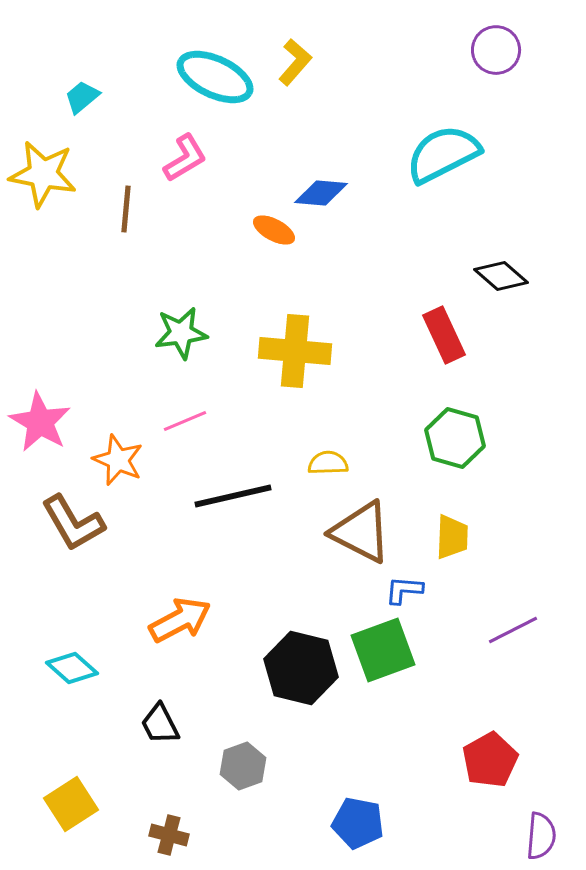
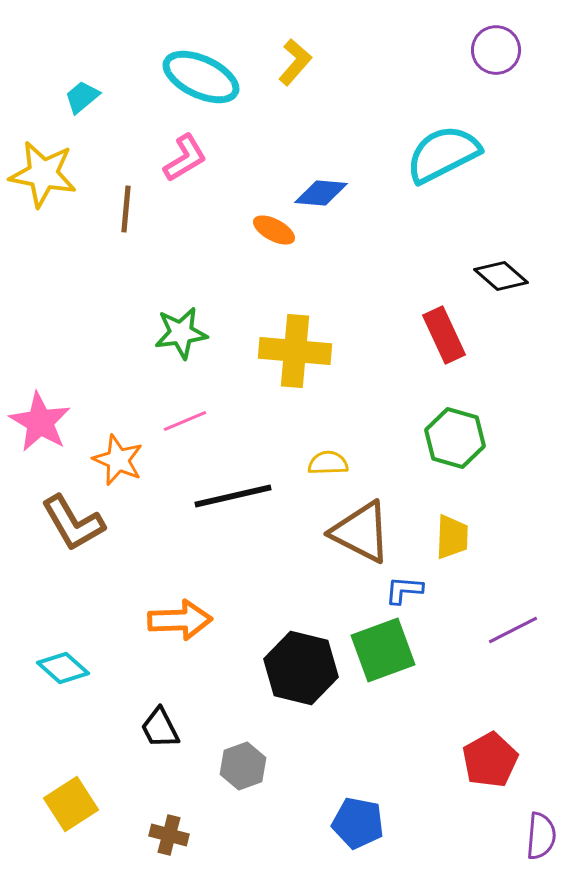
cyan ellipse: moved 14 px left
orange arrow: rotated 26 degrees clockwise
cyan diamond: moved 9 px left
black trapezoid: moved 4 px down
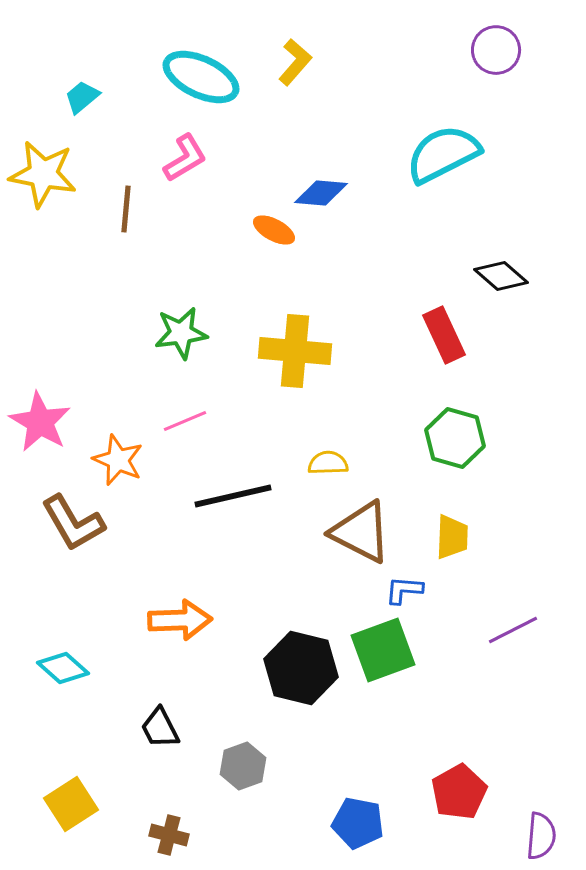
red pentagon: moved 31 px left, 32 px down
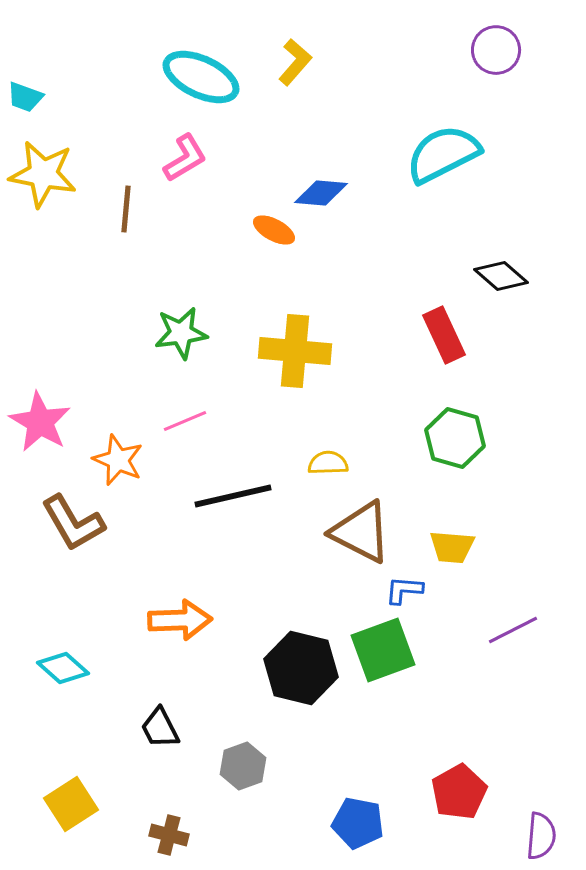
cyan trapezoid: moved 57 px left; rotated 120 degrees counterclockwise
yellow trapezoid: moved 10 px down; rotated 93 degrees clockwise
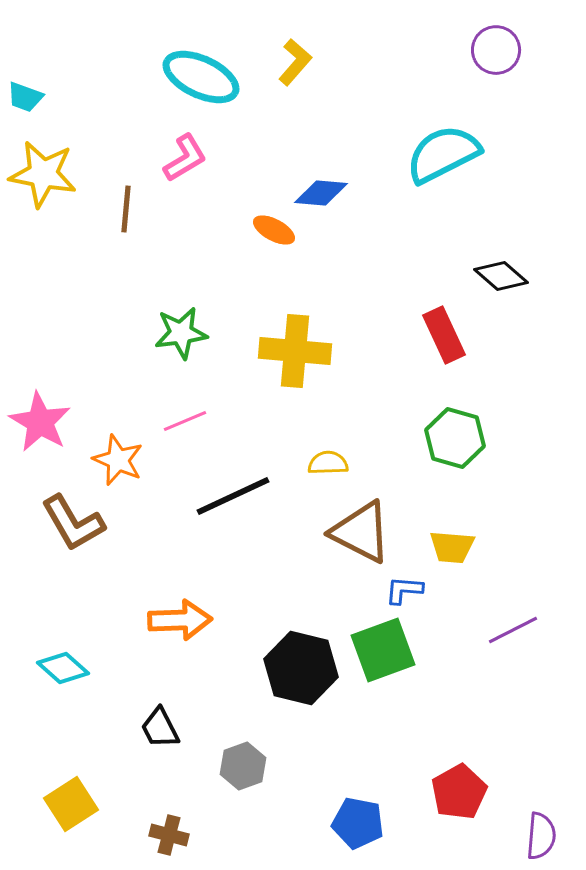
black line: rotated 12 degrees counterclockwise
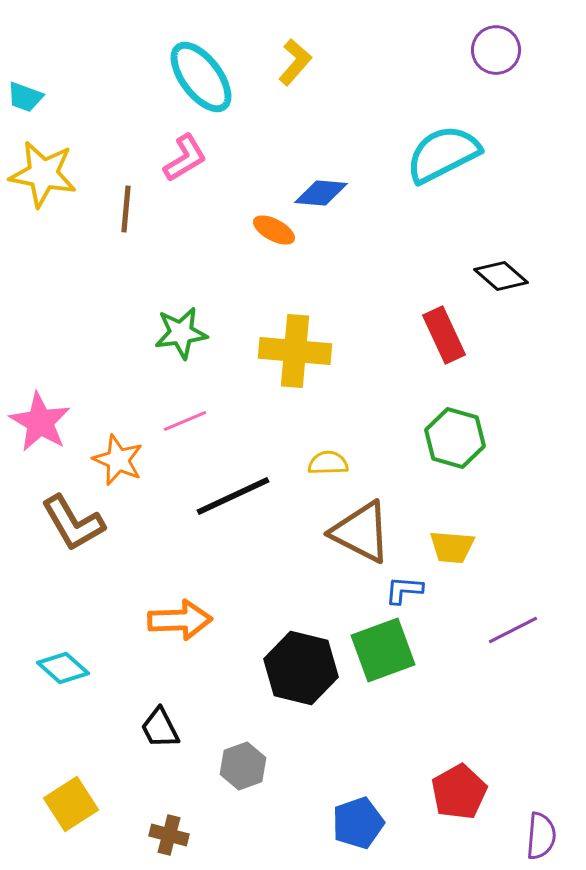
cyan ellipse: rotated 28 degrees clockwise
blue pentagon: rotated 30 degrees counterclockwise
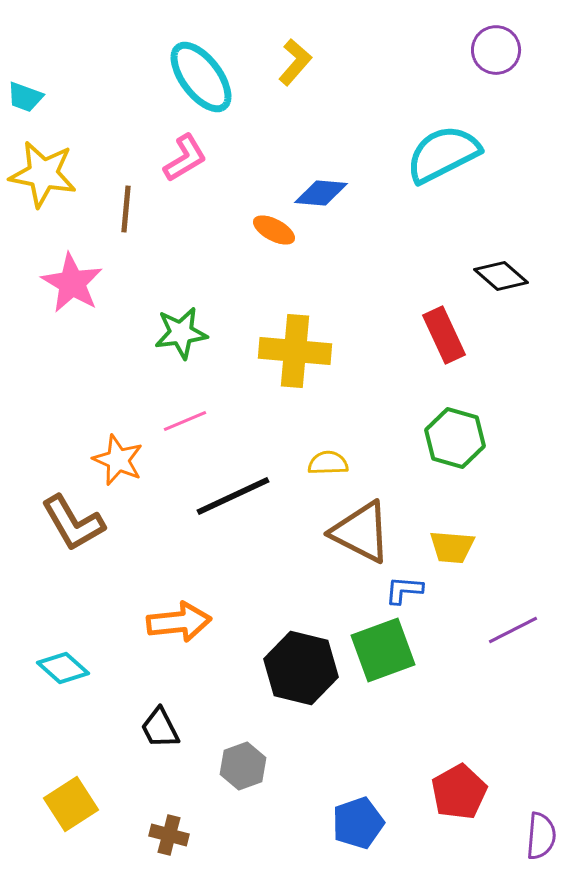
pink star: moved 32 px right, 139 px up
orange arrow: moved 1 px left, 2 px down; rotated 4 degrees counterclockwise
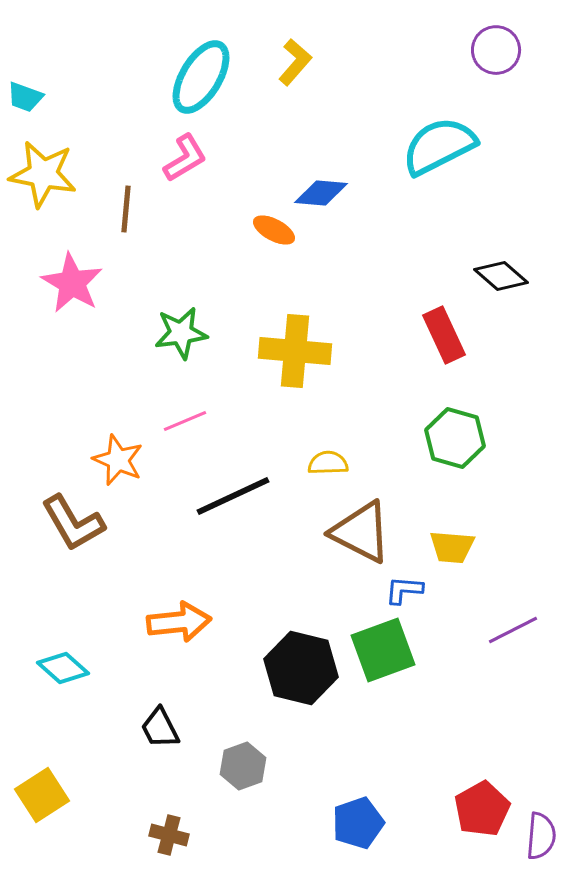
cyan ellipse: rotated 68 degrees clockwise
cyan semicircle: moved 4 px left, 8 px up
red pentagon: moved 23 px right, 17 px down
yellow square: moved 29 px left, 9 px up
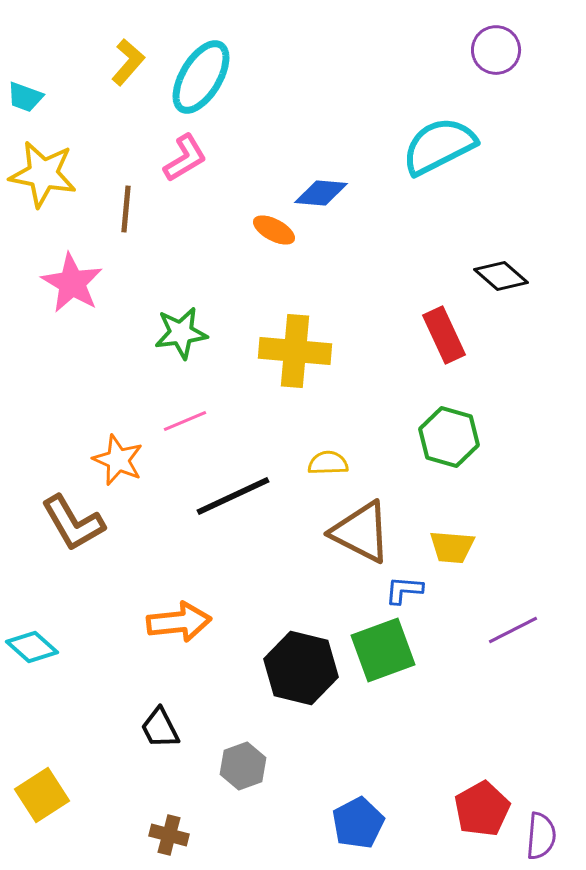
yellow L-shape: moved 167 px left
green hexagon: moved 6 px left, 1 px up
cyan diamond: moved 31 px left, 21 px up
blue pentagon: rotated 9 degrees counterclockwise
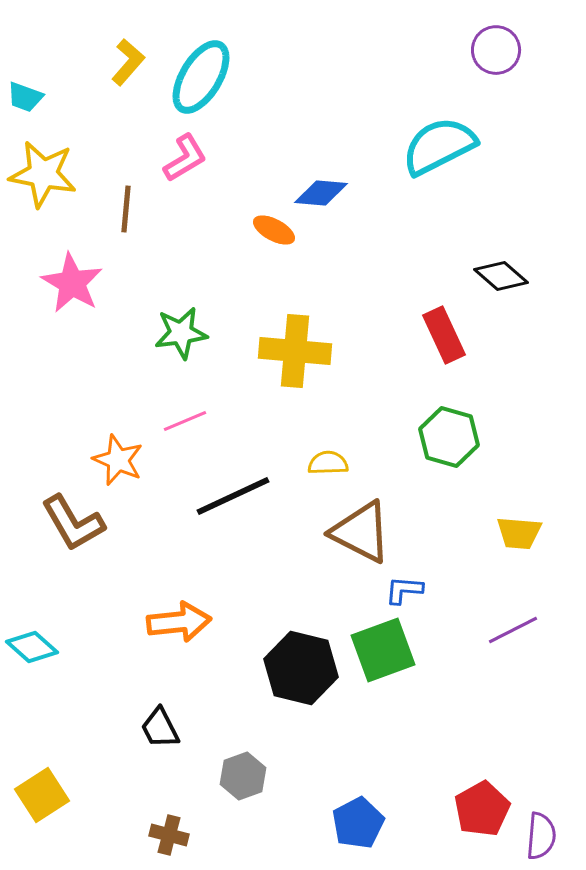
yellow trapezoid: moved 67 px right, 14 px up
gray hexagon: moved 10 px down
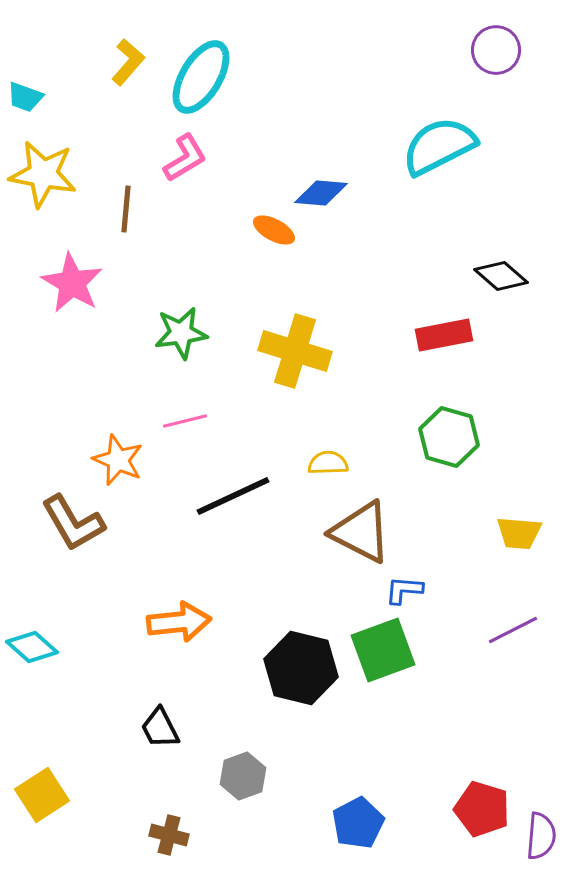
red rectangle: rotated 76 degrees counterclockwise
yellow cross: rotated 12 degrees clockwise
pink line: rotated 9 degrees clockwise
red pentagon: rotated 26 degrees counterclockwise
